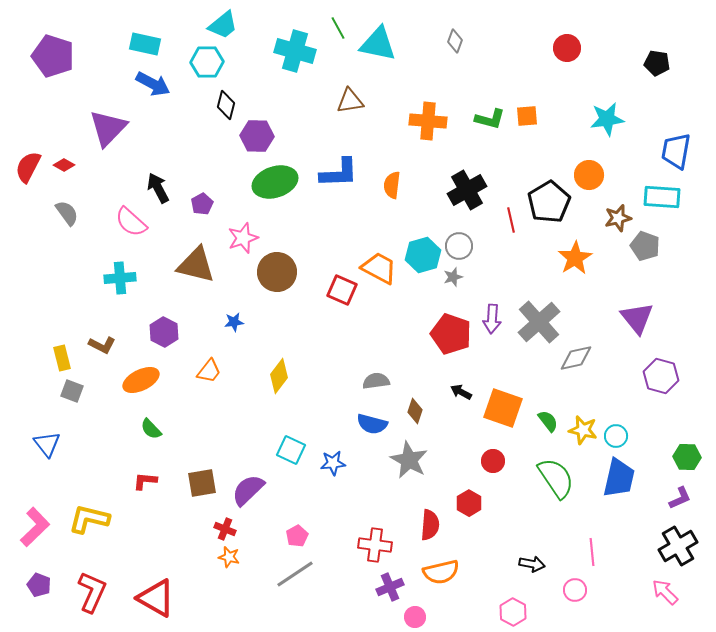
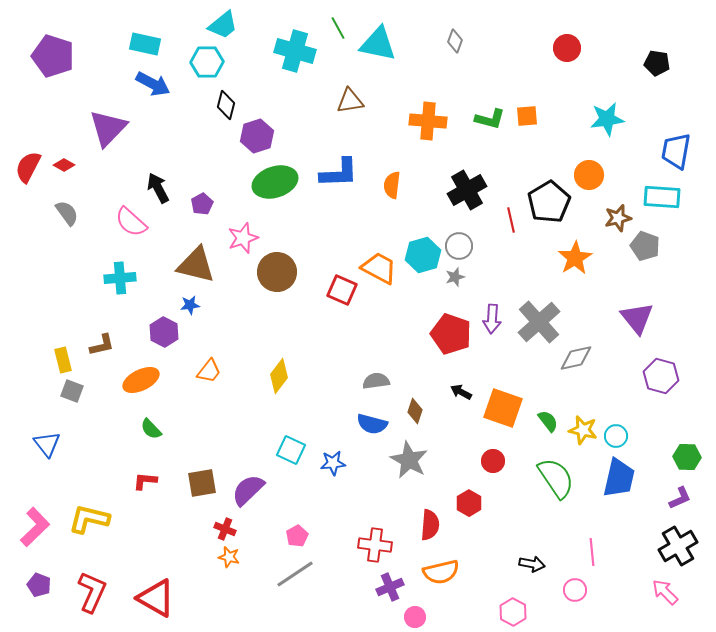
purple hexagon at (257, 136): rotated 20 degrees counterclockwise
gray star at (453, 277): moved 2 px right
blue star at (234, 322): moved 44 px left, 17 px up
brown L-shape at (102, 345): rotated 40 degrees counterclockwise
yellow rectangle at (62, 358): moved 1 px right, 2 px down
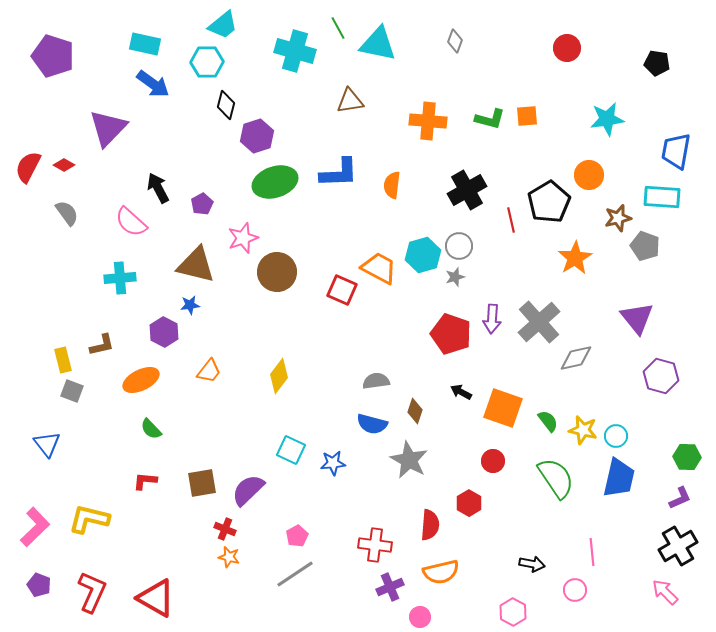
blue arrow at (153, 84): rotated 8 degrees clockwise
pink circle at (415, 617): moved 5 px right
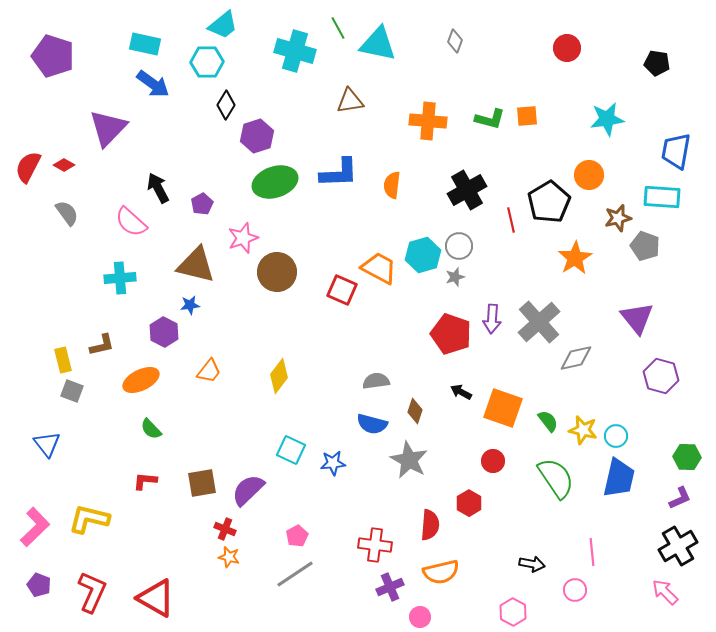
black diamond at (226, 105): rotated 16 degrees clockwise
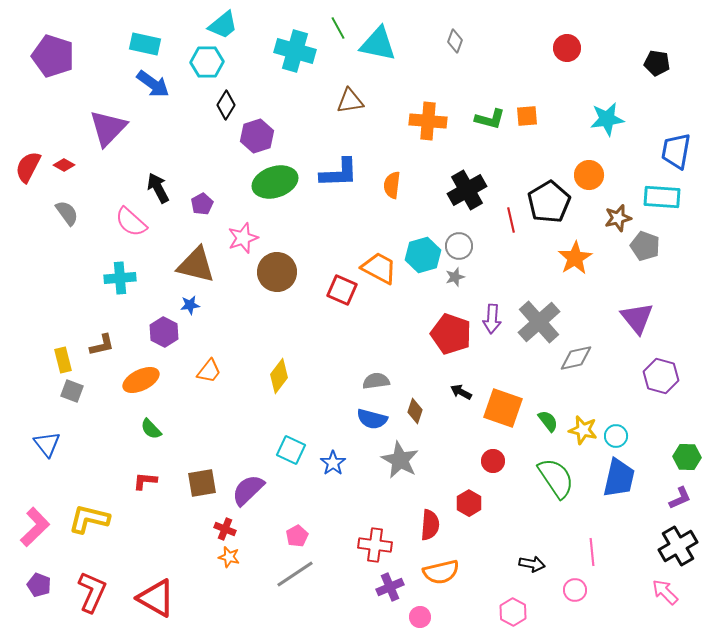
blue semicircle at (372, 424): moved 5 px up
gray star at (409, 460): moved 9 px left
blue star at (333, 463): rotated 30 degrees counterclockwise
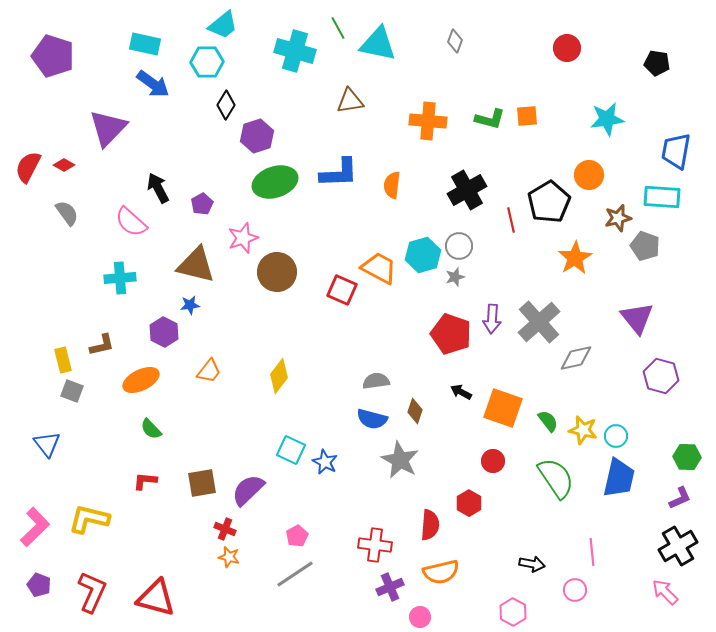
blue star at (333, 463): moved 8 px left, 1 px up; rotated 10 degrees counterclockwise
red triangle at (156, 598): rotated 15 degrees counterclockwise
